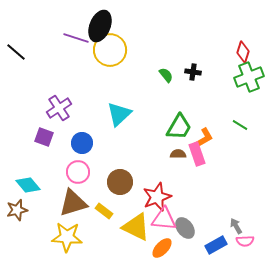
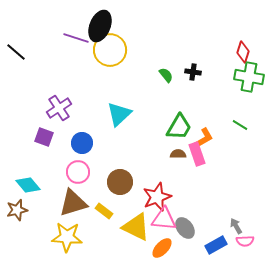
green cross: rotated 32 degrees clockwise
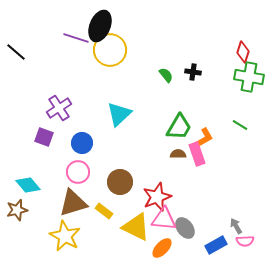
yellow star: moved 2 px left, 1 px up; rotated 24 degrees clockwise
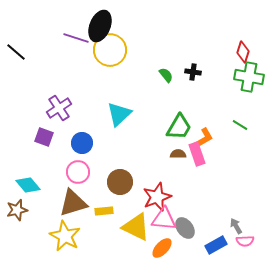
yellow rectangle: rotated 42 degrees counterclockwise
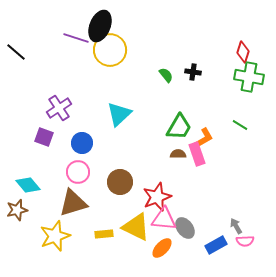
yellow rectangle: moved 23 px down
yellow star: moved 10 px left; rotated 24 degrees clockwise
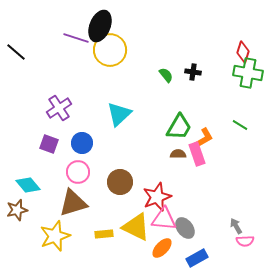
green cross: moved 1 px left, 4 px up
purple square: moved 5 px right, 7 px down
blue rectangle: moved 19 px left, 13 px down
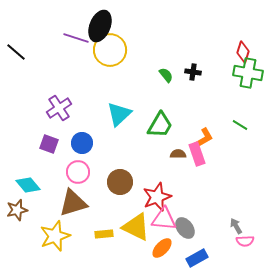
green trapezoid: moved 19 px left, 2 px up
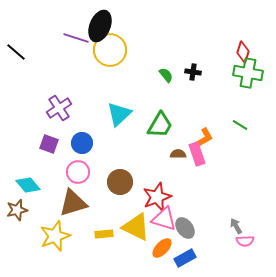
pink triangle: rotated 12 degrees clockwise
blue rectangle: moved 12 px left
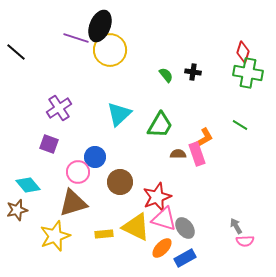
blue circle: moved 13 px right, 14 px down
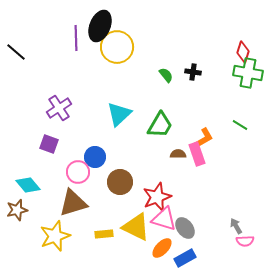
purple line: rotated 70 degrees clockwise
yellow circle: moved 7 px right, 3 px up
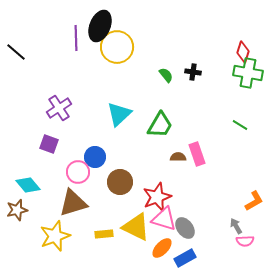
orange L-shape: moved 50 px right, 63 px down
brown semicircle: moved 3 px down
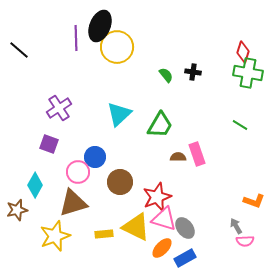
black line: moved 3 px right, 2 px up
cyan diamond: moved 7 px right; rotated 70 degrees clockwise
orange L-shape: rotated 50 degrees clockwise
